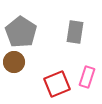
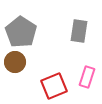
gray rectangle: moved 4 px right, 1 px up
brown circle: moved 1 px right
red square: moved 3 px left, 2 px down
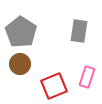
brown circle: moved 5 px right, 2 px down
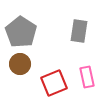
pink rectangle: rotated 30 degrees counterclockwise
red square: moved 3 px up
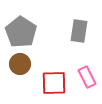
pink rectangle: rotated 15 degrees counterclockwise
red square: rotated 20 degrees clockwise
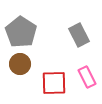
gray rectangle: moved 4 px down; rotated 35 degrees counterclockwise
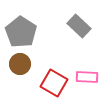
gray rectangle: moved 9 px up; rotated 20 degrees counterclockwise
pink rectangle: rotated 60 degrees counterclockwise
red square: rotated 32 degrees clockwise
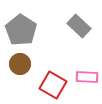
gray pentagon: moved 2 px up
red square: moved 1 px left, 2 px down
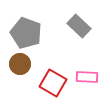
gray pentagon: moved 5 px right, 3 px down; rotated 12 degrees counterclockwise
red square: moved 2 px up
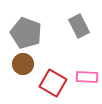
gray rectangle: rotated 20 degrees clockwise
brown circle: moved 3 px right
